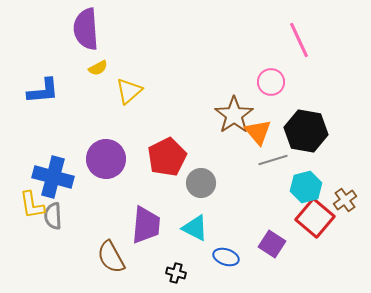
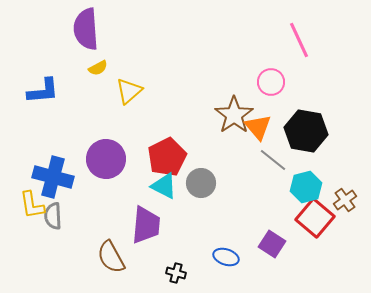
orange triangle: moved 5 px up
gray line: rotated 56 degrees clockwise
cyan triangle: moved 31 px left, 42 px up
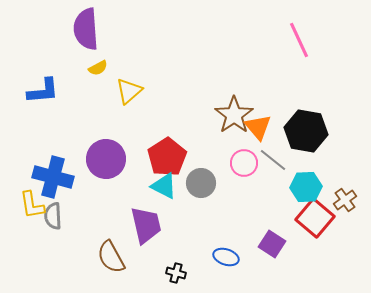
pink circle: moved 27 px left, 81 px down
red pentagon: rotated 6 degrees counterclockwise
cyan hexagon: rotated 12 degrees clockwise
purple trapezoid: rotated 18 degrees counterclockwise
